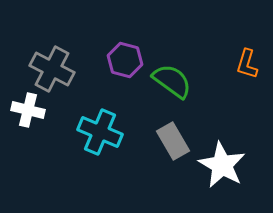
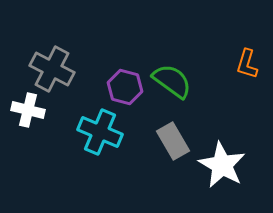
purple hexagon: moved 27 px down
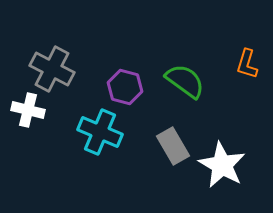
green semicircle: moved 13 px right
gray rectangle: moved 5 px down
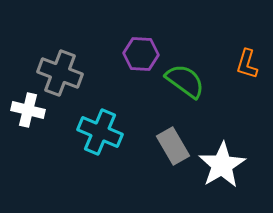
gray cross: moved 8 px right, 4 px down; rotated 6 degrees counterclockwise
purple hexagon: moved 16 px right, 33 px up; rotated 12 degrees counterclockwise
white star: rotated 12 degrees clockwise
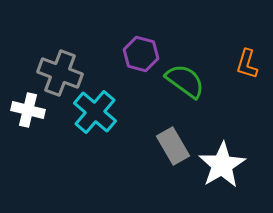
purple hexagon: rotated 12 degrees clockwise
cyan cross: moved 5 px left, 20 px up; rotated 18 degrees clockwise
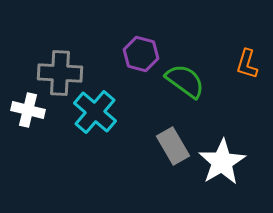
gray cross: rotated 18 degrees counterclockwise
white star: moved 3 px up
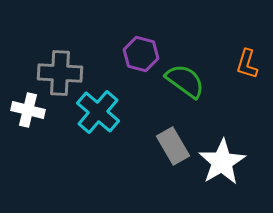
cyan cross: moved 3 px right
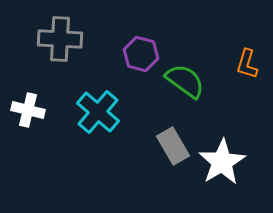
gray cross: moved 34 px up
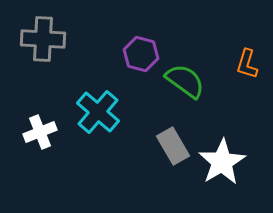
gray cross: moved 17 px left
white cross: moved 12 px right, 22 px down; rotated 36 degrees counterclockwise
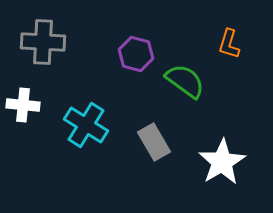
gray cross: moved 3 px down
purple hexagon: moved 5 px left
orange L-shape: moved 18 px left, 20 px up
cyan cross: moved 12 px left, 13 px down; rotated 9 degrees counterclockwise
white cross: moved 17 px left, 27 px up; rotated 28 degrees clockwise
gray rectangle: moved 19 px left, 4 px up
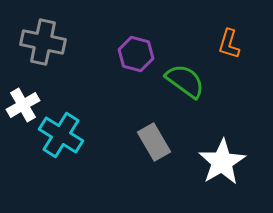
gray cross: rotated 9 degrees clockwise
white cross: rotated 36 degrees counterclockwise
cyan cross: moved 25 px left, 10 px down
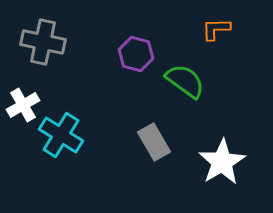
orange L-shape: moved 13 px left, 15 px up; rotated 72 degrees clockwise
